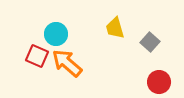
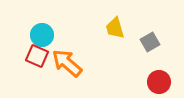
cyan circle: moved 14 px left, 1 px down
gray square: rotated 18 degrees clockwise
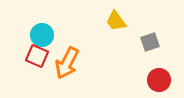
yellow trapezoid: moved 1 px right, 7 px up; rotated 20 degrees counterclockwise
gray square: rotated 12 degrees clockwise
orange arrow: rotated 104 degrees counterclockwise
red circle: moved 2 px up
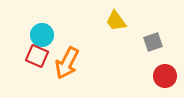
gray square: moved 3 px right
red circle: moved 6 px right, 4 px up
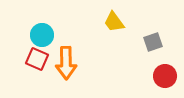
yellow trapezoid: moved 2 px left, 1 px down
red square: moved 3 px down
orange arrow: moved 1 px left; rotated 28 degrees counterclockwise
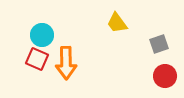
yellow trapezoid: moved 3 px right, 1 px down
gray square: moved 6 px right, 2 px down
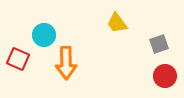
cyan circle: moved 2 px right
red square: moved 19 px left
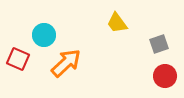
orange arrow: rotated 132 degrees counterclockwise
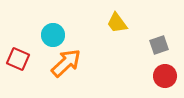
cyan circle: moved 9 px right
gray square: moved 1 px down
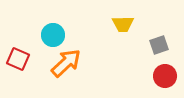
yellow trapezoid: moved 6 px right, 1 px down; rotated 55 degrees counterclockwise
